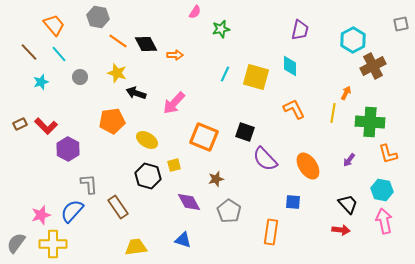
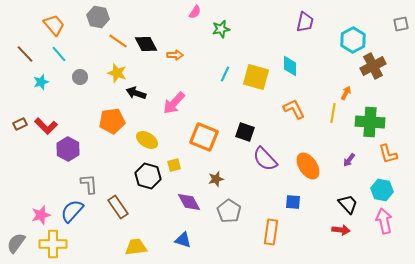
purple trapezoid at (300, 30): moved 5 px right, 8 px up
brown line at (29, 52): moved 4 px left, 2 px down
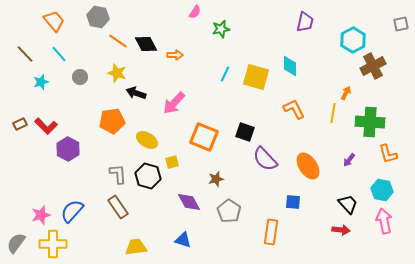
orange trapezoid at (54, 25): moved 4 px up
yellow square at (174, 165): moved 2 px left, 3 px up
gray L-shape at (89, 184): moved 29 px right, 10 px up
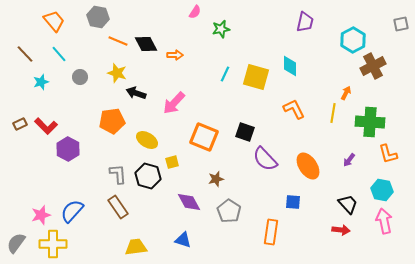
orange line at (118, 41): rotated 12 degrees counterclockwise
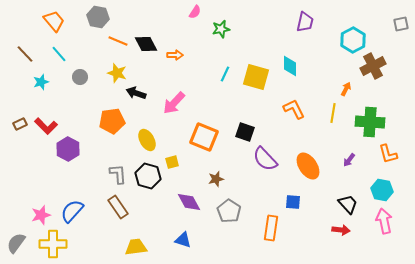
orange arrow at (346, 93): moved 4 px up
yellow ellipse at (147, 140): rotated 30 degrees clockwise
orange rectangle at (271, 232): moved 4 px up
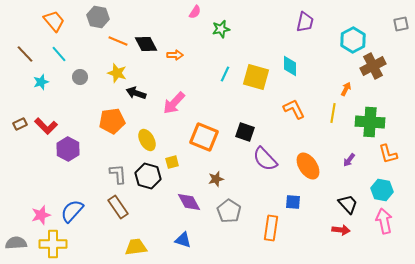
gray semicircle at (16, 243): rotated 50 degrees clockwise
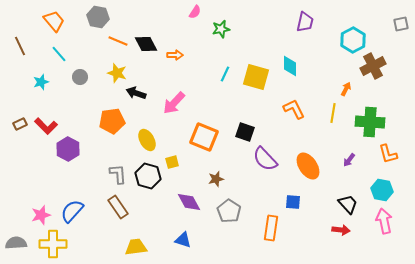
brown line at (25, 54): moved 5 px left, 8 px up; rotated 18 degrees clockwise
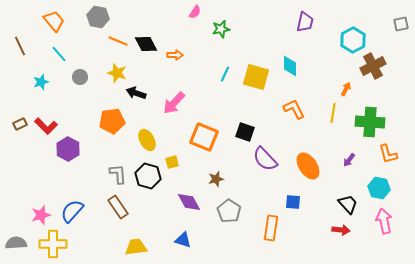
cyan hexagon at (382, 190): moved 3 px left, 2 px up
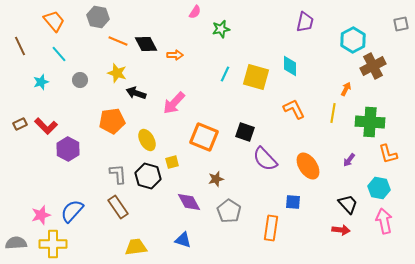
gray circle at (80, 77): moved 3 px down
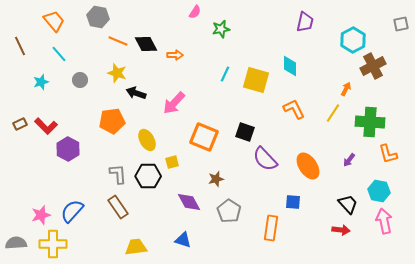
yellow square at (256, 77): moved 3 px down
yellow line at (333, 113): rotated 24 degrees clockwise
black hexagon at (148, 176): rotated 15 degrees counterclockwise
cyan hexagon at (379, 188): moved 3 px down
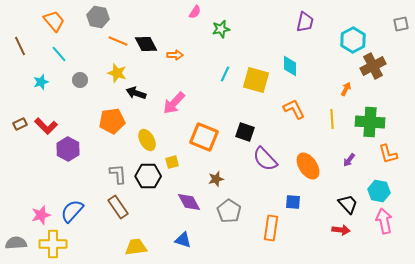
yellow line at (333, 113): moved 1 px left, 6 px down; rotated 36 degrees counterclockwise
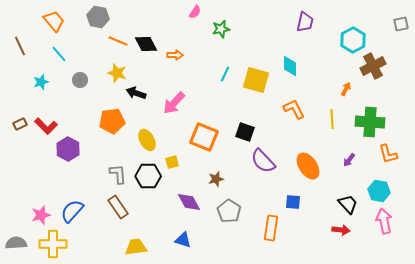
purple semicircle at (265, 159): moved 2 px left, 2 px down
